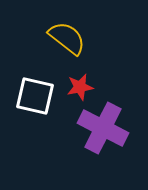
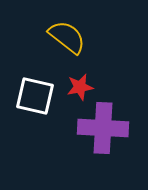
yellow semicircle: moved 1 px up
purple cross: rotated 24 degrees counterclockwise
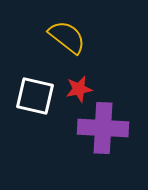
red star: moved 1 px left, 2 px down
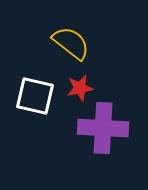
yellow semicircle: moved 4 px right, 6 px down
red star: moved 1 px right, 1 px up
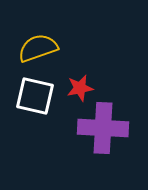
yellow semicircle: moved 33 px left, 5 px down; rotated 57 degrees counterclockwise
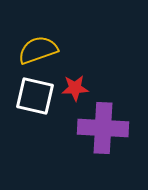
yellow semicircle: moved 2 px down
red star: moved 5 px left; rotated 8 degrees clockwise
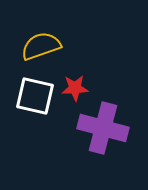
yellow semicircle: moved 3 px right, 4 px up
purple cross: rotated 12 degrees clockwise
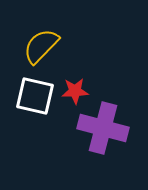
yellow semicircle: rotated 27 degrees counterclockwise
red star: moved 3 px down
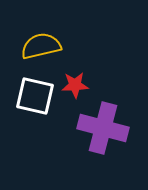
yellow semicircle: rotated 33 degrees clockwise
red star: moved 6 px up
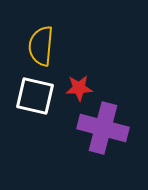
yellow semicircle: rotated 72 degrees counterclockwise
red star: moved 4 px right, 3 px down
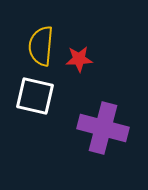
red star: moved 29 px up
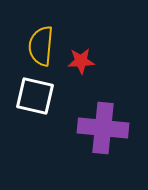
red star: moved 2 px right, 2 px down
purple cross: rotated 9 degrees counterclockwise
